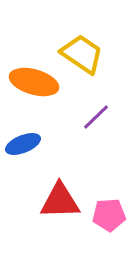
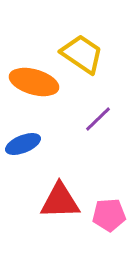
purple line: moved 2 px right, 2 px down
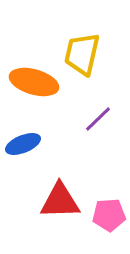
yellow trapezoid: rotated 111 degrees counterclockwise
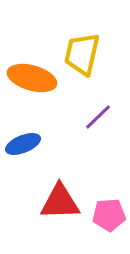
orange ellipse: moved 2 px left, 4 px up
purple line: moved 2 px up
red triangle: moved 1 px down
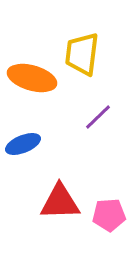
yellow trapezoid: rotated 6 degrees counterclockwise
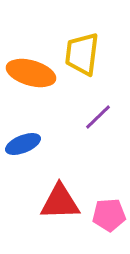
orange ellipse: moved 1 px left, 5 px up
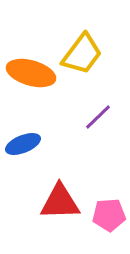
yellow trapezoid: rotated 150 degrees counterclockwise
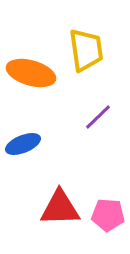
yellow trapezoid: moved 4 px right, 4 px up; rotated 45 degrees counterclockwise
red triangle: moved 6 px down
pink pentagon: moved 1 px left; rotated 8 degrees clockwise
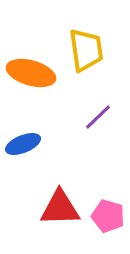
pink pentagon: moved 1 px down; rotated 12 degrees clockwise
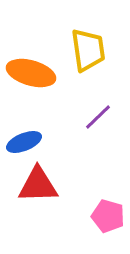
yellow trapezoid: moved 2 px right
blue ellipse: moved 1 px right, 2 px up
red triangle: moved 22 px left, 23 px up
